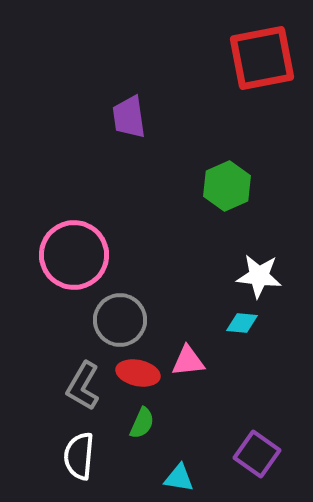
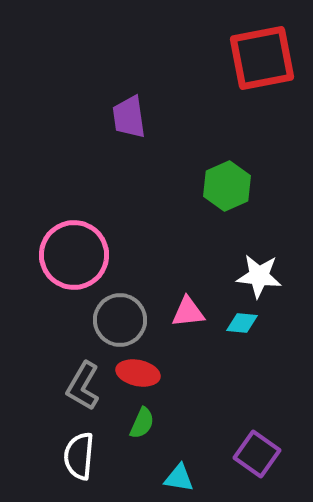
pink triangle: moved 49 px up
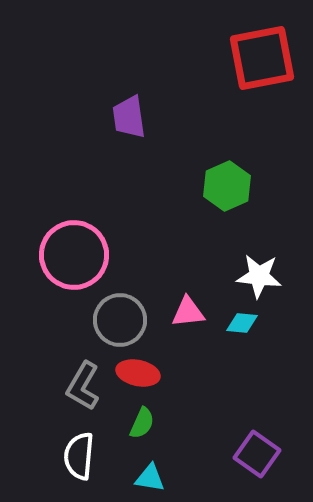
cyan triangle: moved 29 px left
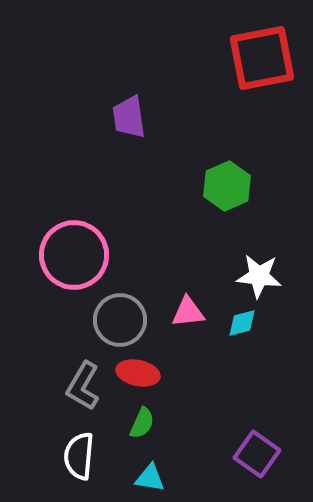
cyan diamond: rotated 20 degrees counterclockwise
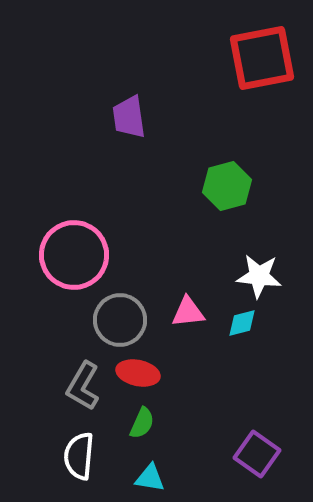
green hexagon: rotated 9 degrees clockwise
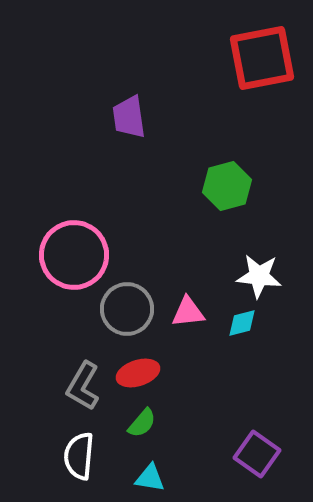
gray circle: moved 7 px right, 11 px up
red ellipse: rotated 30 degrees counterclockwise
green semicircle: rotated 16 degrees clockwise
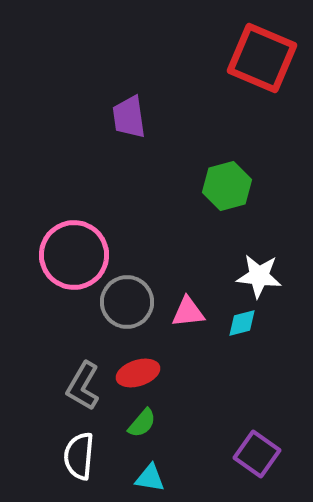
red square: rotated 34 degrees clockwise
gray circle: moved 7 px up
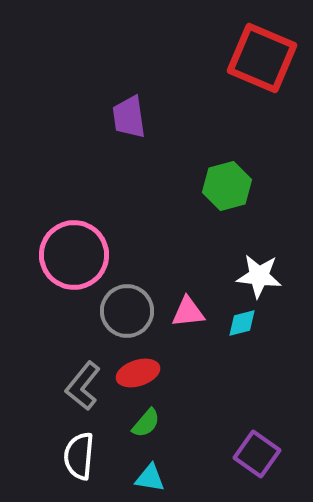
gray circle: moved 9 px down
gray L-shape: rotated 9 degrees clockwise
green semicircle: moved 4 px right
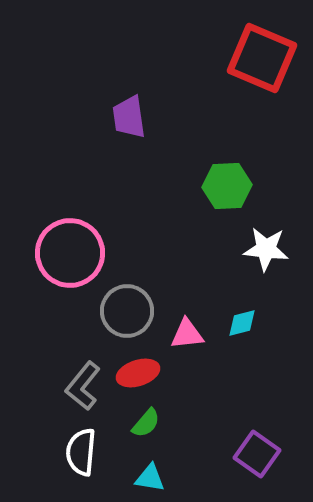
green hexagon: rotated 12 degrees clockwise
pink circle: moved 4 px left, 2 px up
white star: moved 7 px right, 27 px up
pink triangle: moved 1 px left, 22 px down
white semicircle: moved 2 px right, 4 px up
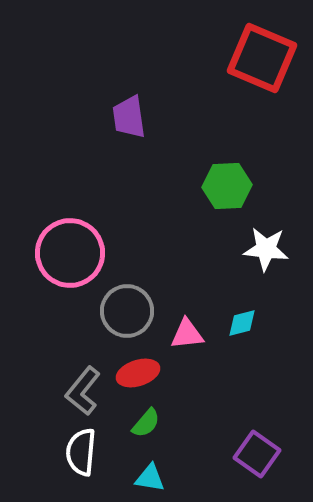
gray L-shape: moved 5 px down
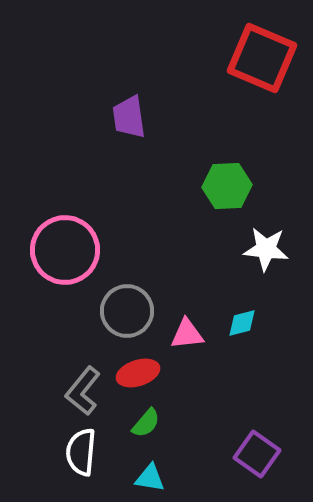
pink circle: moved 5 px left, 3 px up
